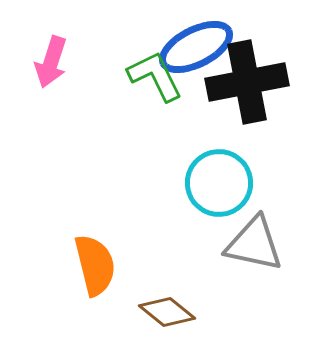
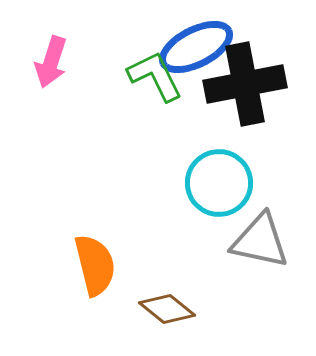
black cross: moved 2 px left, 2 px down
gray triangle: moved 6 px right, 3 px up
brown diamond: moved 3 px up
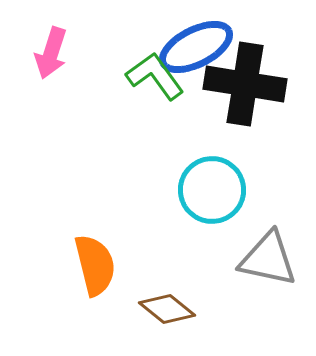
pink arrow: moved 9 px up
green L-shape: rotated 10 degrees counterclockwise
black cross: rotated 20 degrees clockwise
cyan circle: moved 7 px left, 7 px down
gray triangle: moved 8 px right, 18 px down
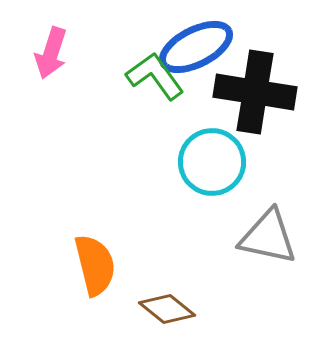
black cross: moved 10 px right, 8 px down
cyan circle: moved 28 px up
gray triangle: moved 22 px up
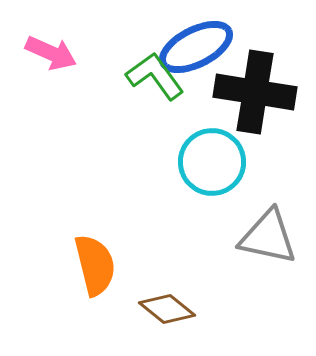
pink arrow: rotated 84 degrees counterclockwise
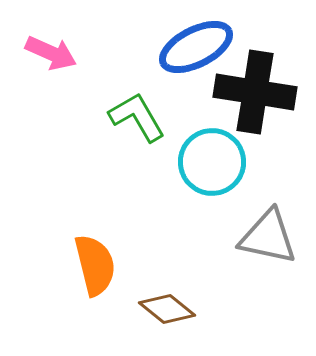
green L-shape: moved 18 px left, 41 px down; rotated 6 degrees clockwise
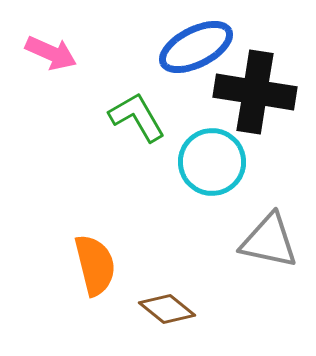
gray triangle: moved 1 px right, 4 px down
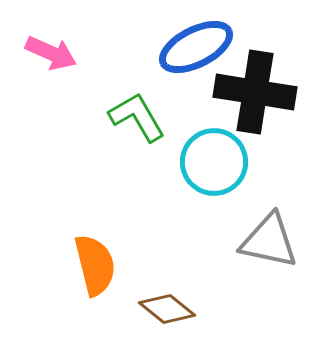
cyan circle: moved 2 px right
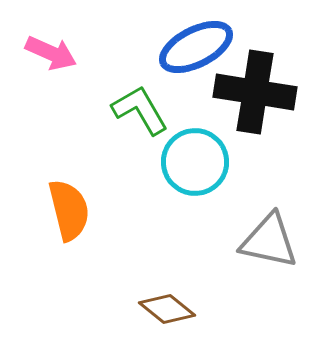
green L-shape: moved 3 px right, 7 px up
cyan circle: moved 19 px left
orange semicircle: moved 26 px left, 55 px up
